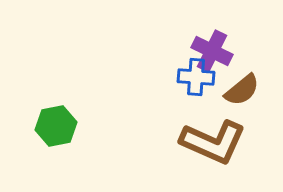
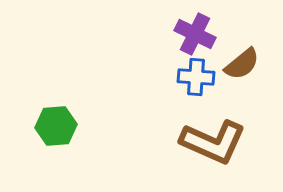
purple cross: moved 17 px left, 17 px up
brown semicircle: moved 26 px up
green hexagon: rotated 6 degrees clockwise
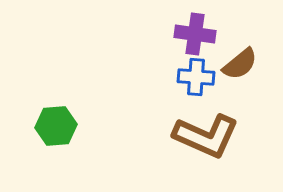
purple cross: rotated 18 degrees counterclockwise
brown semicircle: moved 2 px left
brown L-shape: moved 7 px left, 6 px up
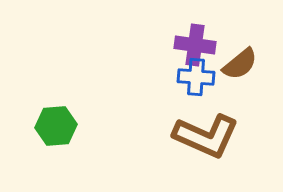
purple cross: moved 11 px down
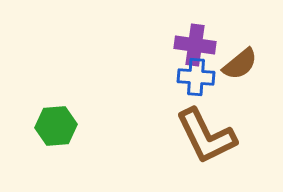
brown L-shape: rotated 40 degrees clockwise
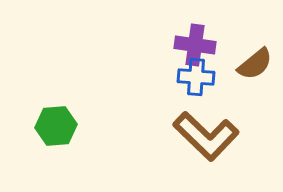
brown semicircle: moved 15 px right
brown L-shape: rotated 20 degrees counterclockwise
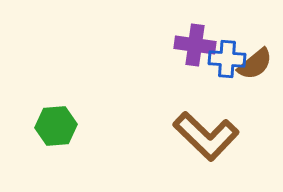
blue cross: moved 31 px right, 18 px up
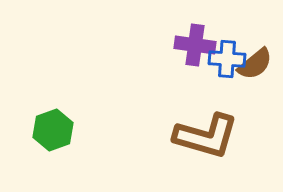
green hexagon: moved 3 px left, 4 px down; rotated 15 degrees counterclockwise
brown L-shape: rotated 28 degrees counterclockwise
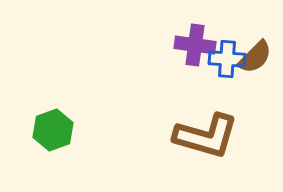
brown semicircle: moved 7 px up; rotated 6 degrees counterclockwise
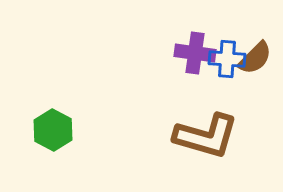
purple cross: moved 8 px down
brown semicircle: moved 1 px down
green hexagon: rotated 12 degrees counterclockwise
